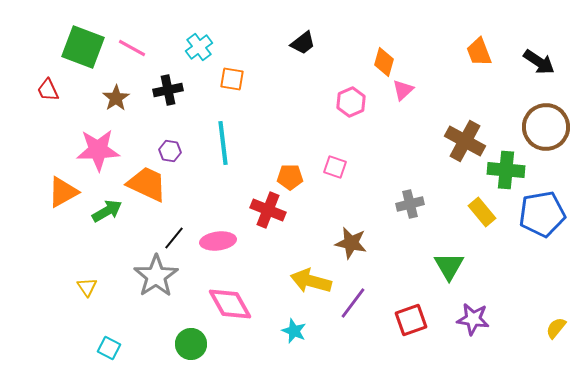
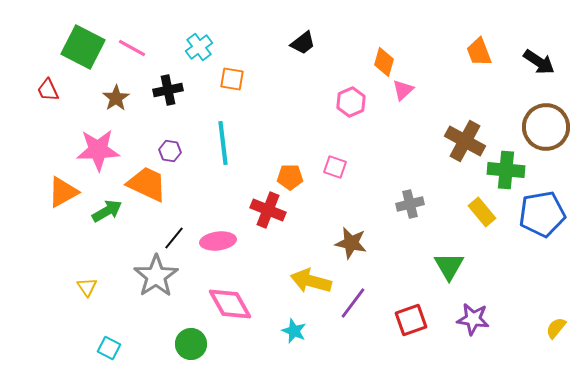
green square at (83, 47): rotated 6 degrees clockwise
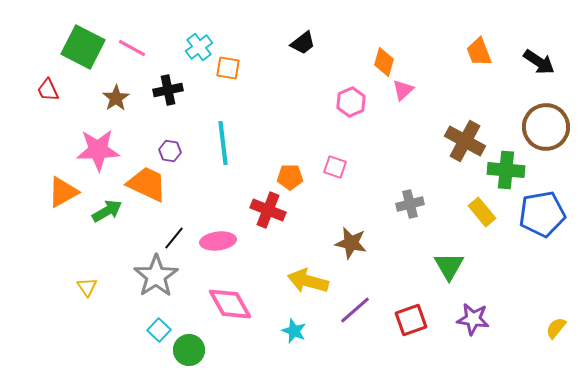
orange square at (232, 79): moved 4 px left, 11 px up
yellow arrow at (311, 281): moved 3 px left
purple line at (353, 303): moved 2 px right, 7 px down; rotated 12 degrees clockwise
green circle at (191, 344): moved 2 px left, 6 px down
cyan square at (109, 348): moved 50 px right, 18 px up; rotated 15 degrees clockwise
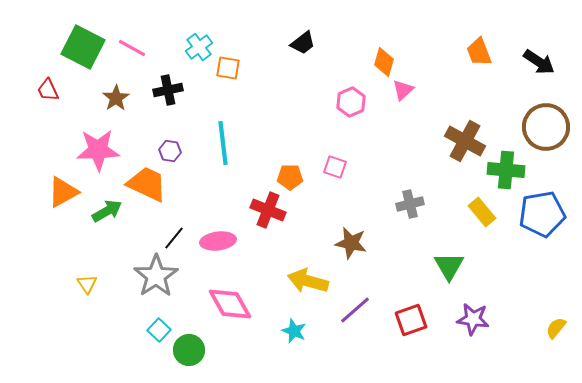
yellow triangle at (87, 287): moved 3 px up
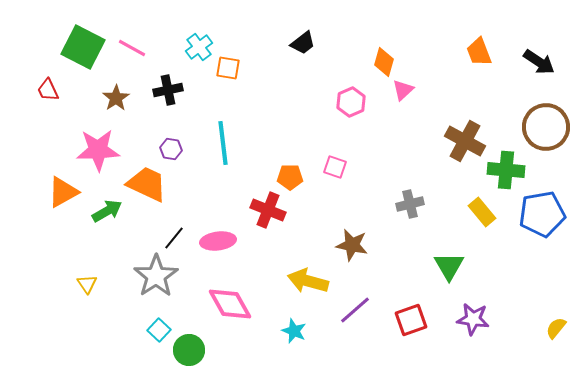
purple hexagon at (170, 151): moved 1 px right, 2 px up
brown star at (351, 243): moved 1 px right, 2 px down
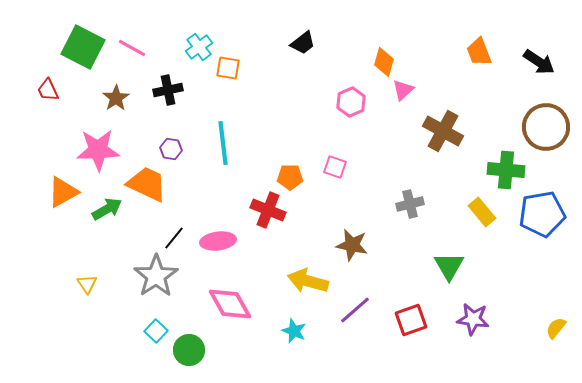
brown cross at (465, 141): moved 22 px left, 10 px up
green arrow at (107, 211): moved 2 px up
cyan square at (159, 330): moved 3 px left, 1 px down
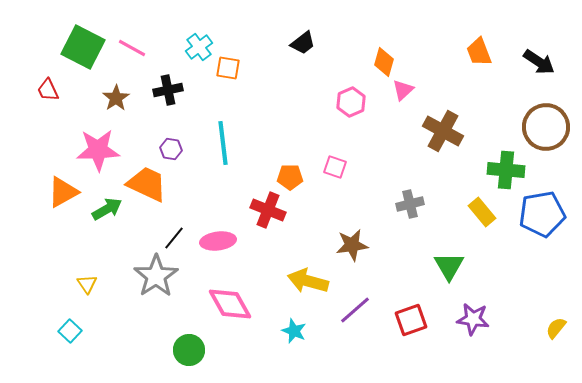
brown star at (352, 245): rotated 20 degrees counterclockwise
cyan square at (156, 331): moved 86 px left
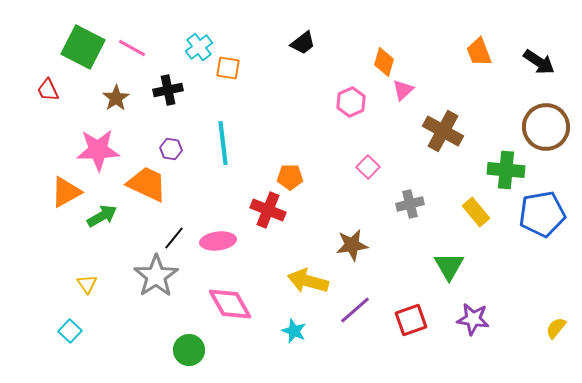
pink square at (335, 167): moved 33 px right; rotated 25 degrees clockwise
orange triangle at (63, 192): moved 3 px right
green arrow at (107, 209): moved 5 px left, 7 px down
yellow rectangle at (482, 212): moved 6 px left
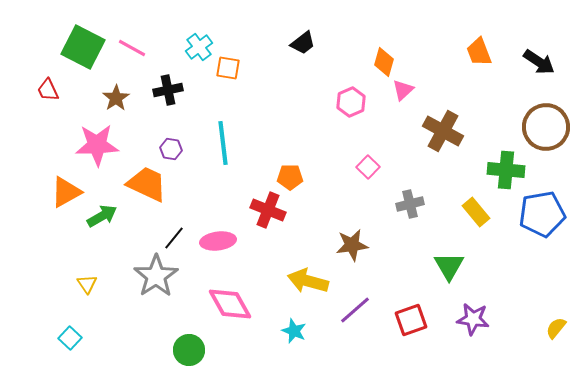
pink star at (98, 150): moved 1 px left, 5 px up
cyan square at (70, 331): moved 7 px down
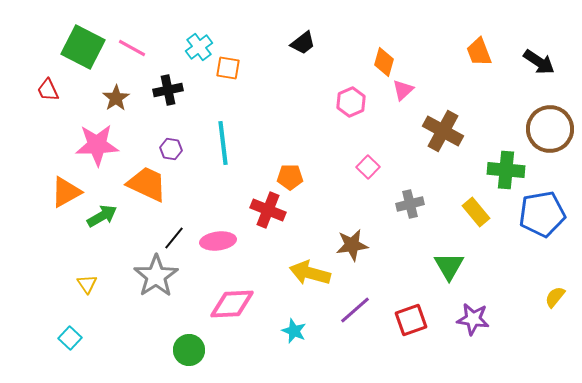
brown circle at (546, 127): moved 4 px right, 2 px down
yellow arrow at (308, 281): moved 2 px right, 8 px up
pink diamond at (230, 304): moved 2 px right; rotated 63 degrees counterclockwise
yellow semicircle at (556, 328): moved 1 px left, 31 px up
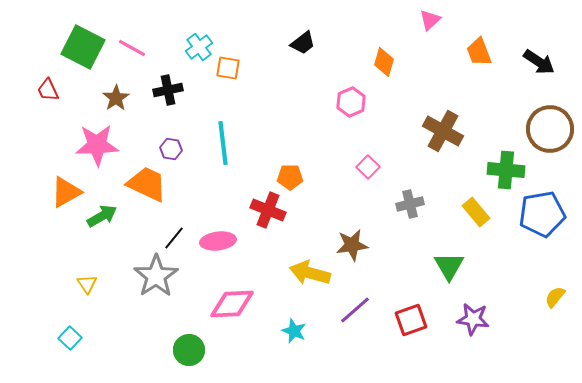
pink triangle at (403, 90): moved 27 px right, 70 px up
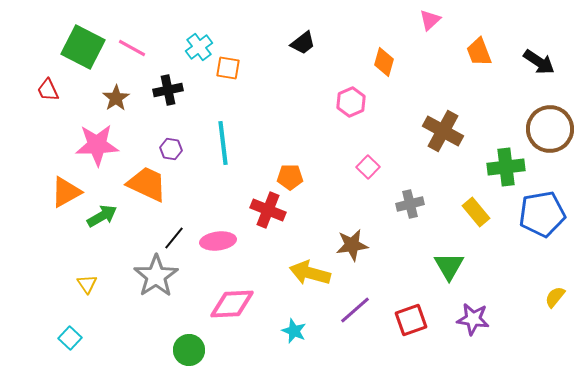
green cross at (506, 170): moved 3 px up; rotated 12 degrees counterclockwise
